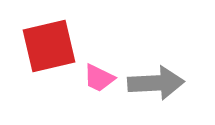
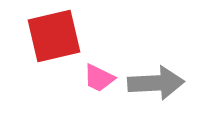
red square: moved 5 px right, 10 px up
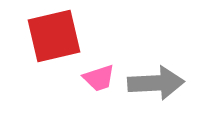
pink trapezoid: rotated 44 degrees counterclockwise
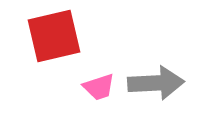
pink trapezoid: moved 9 px down
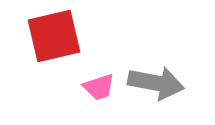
gray arrow: rotated 14 degrees clockwise
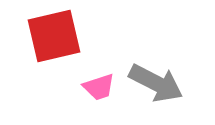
gray arrow: rotated 16 degrees clockwise
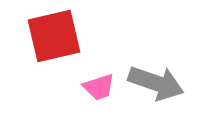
gray arrow: rotated 8 degrees counterclockwise
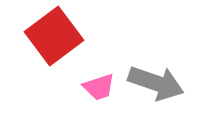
red square: rotated 24 degrees counterclockwise
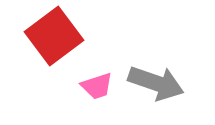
pink trapezoid: moved 2 px left, 1 px up
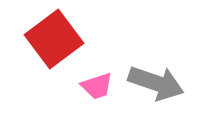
red square: moved 3 px down
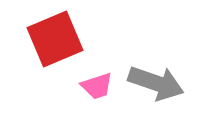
red square: moved 1 px right; rotated 14 degrees clockwise
